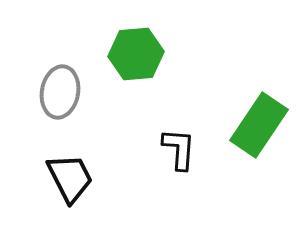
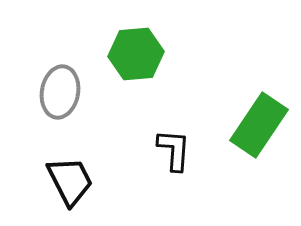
black L-shape: moved 5 px left, 1 px down
black trapezoid: moved 3 px down
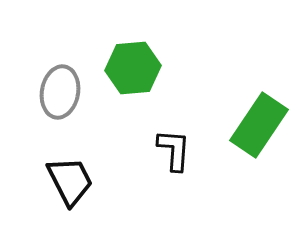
green hexagon: moved 3 px left, 14 px down
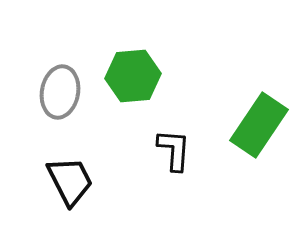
green hexagon: moved 8 px down
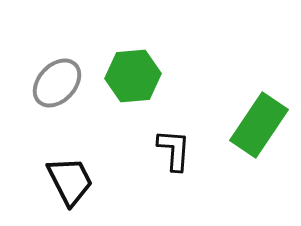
gray ellipse: moved 3 px left, 9 px up; rotated 33 degrees clockwise
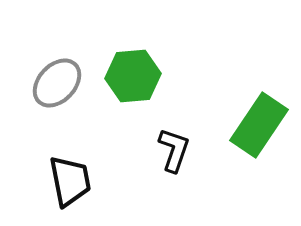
black L-shape: rotated 15 degrees clockwise
black trapezoid: rotated 16 degrees clockwise
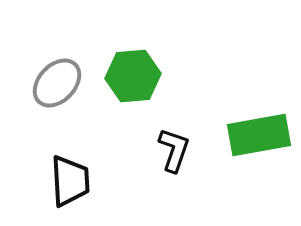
green rectangle: moved 10 px down; rotated 46 degrees clockwise
black trapezoid: rotated 8 degrees clockwise
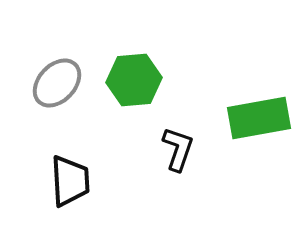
green hexagon: moved 1 px right, 4 px down
green rectangle: moved 17 px up
black L-shape: moved 4 px right, 1 px up
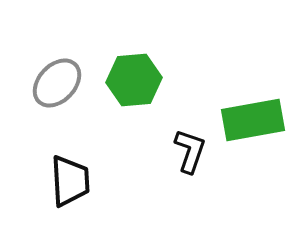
green rectangle: moved 6 px left, 2 px down
black L-shape: moved 12 px right, 2 px down
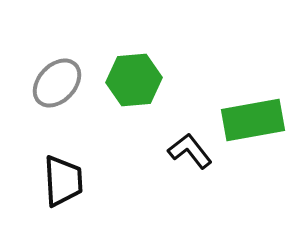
black L-shape: rotated 57 degrees counterclockwise
black trapezoid: moved 7 px left
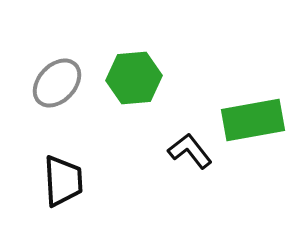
green hexagon: moved 2 px up
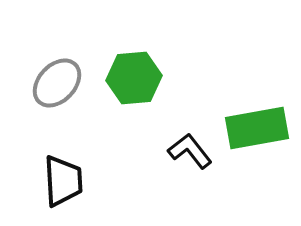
green rectangle: moved 4 px right, 8 px down
